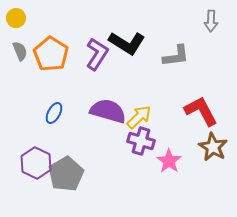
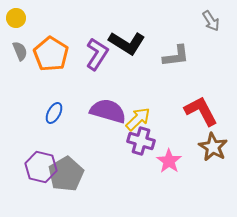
gray arrow: rotated 35 degrees counterclockwise
yellow arrow: moved 1 px left, 2 px down
purple hexagon: moved 5 px right, 4 px down; rotated 12 degrees counterclockwise
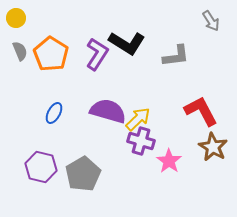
gray pentagon: moved 17 px right
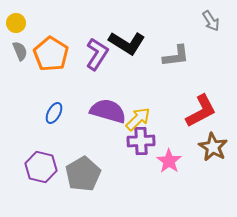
yellow circle: moved 5 px down
red L-shape: rotated 90 degrees clockwise
purple cross: rotated 20 degrees counterclockwise
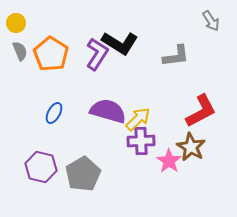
black L-shape: moved 7 px left
brown star: moved 22 px left
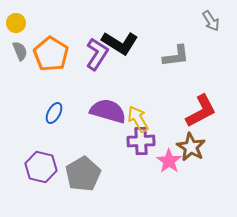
yellow arrow: rotated 76 degrees counterclockwise
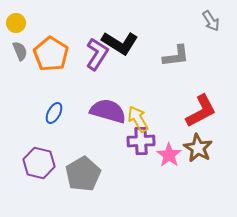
brown star: moved 7 px right, 1 px down
pink star: moved 6 px up
purple hexagon: moved 2 px left, 4 px up
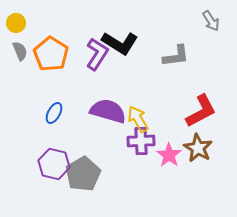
purple hexagon: moved 15 px right, 1 px down
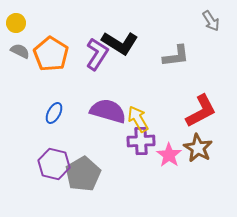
gray semicircle: rotated 42 degrees counterclockwise
